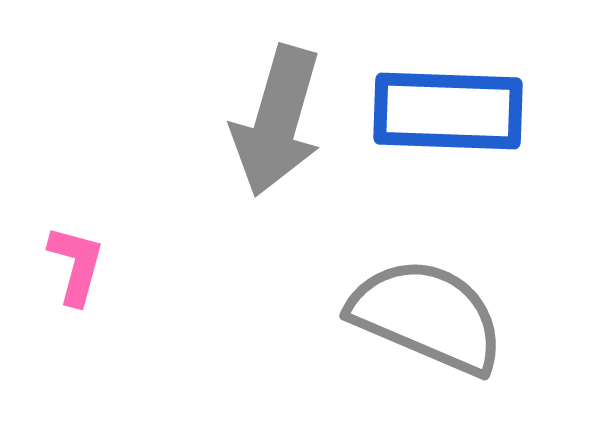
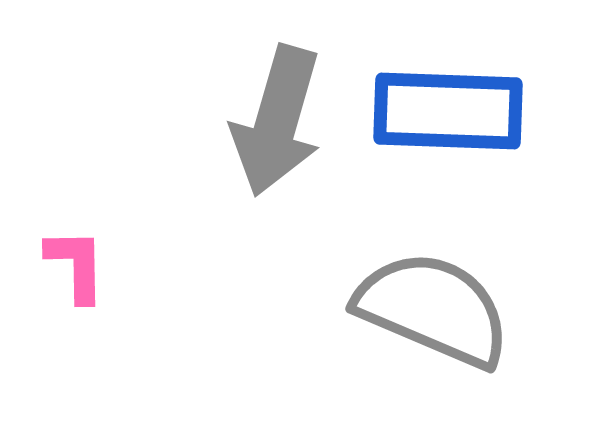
pink L-shape: rotated 16 degrees counterclockwise
gray semicircle: moved 6 px right, 7 px up
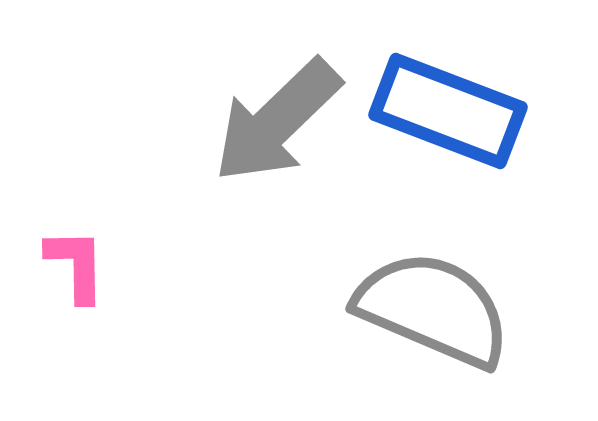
blue rectangle: rotated 19 degrees clockwise
gray arrow: rotated 30 degrees clockwise
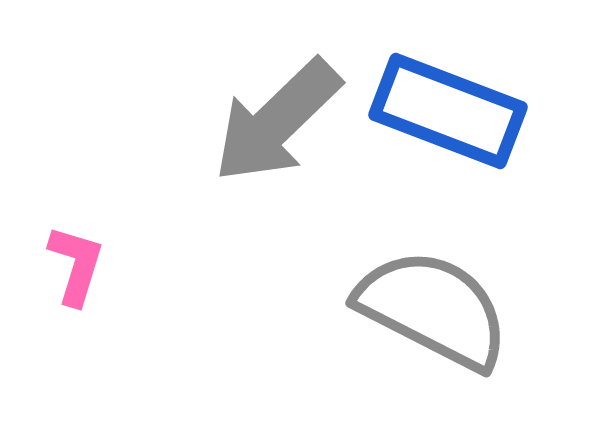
pink L-shape: rotated 18 degrees clockwise
gray semicircle: rotated 4 degrees clockwise
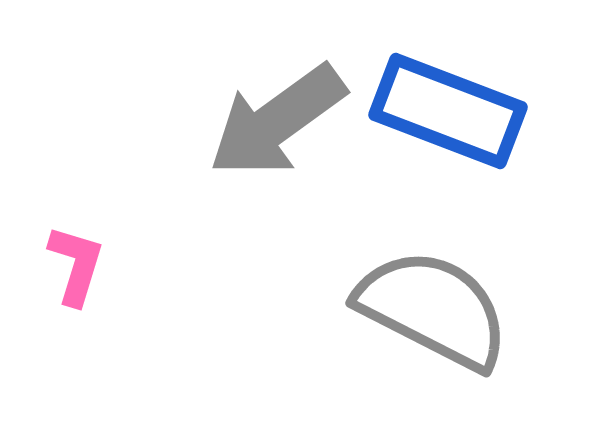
gray arrow: rotated 8 degrees clockwise
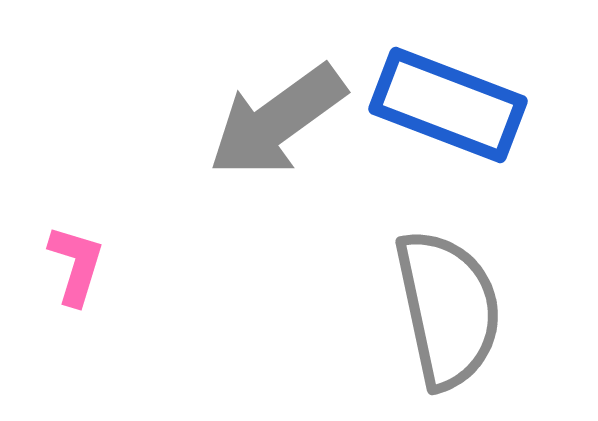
blue rectangle: moved 6 px up
gray semicircle: moved 15 px right; rotated 51 degrees clockwise
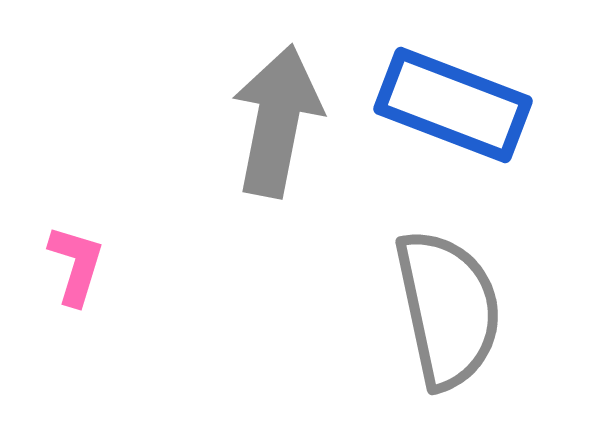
blue rectangle: moved 5 px right
gray arrow: rotated 137 degrees clockwise
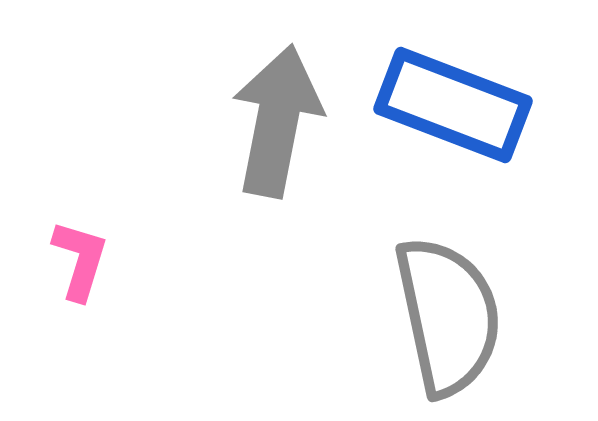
pink L-shape: moved 4 px right, 5 px up
gray semicircle: moved 7 px down
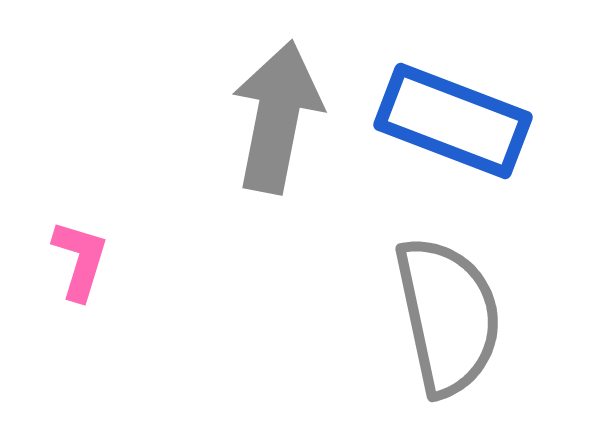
blue rectangle: moved 16 px down
gray arrow: moved 4 px up
